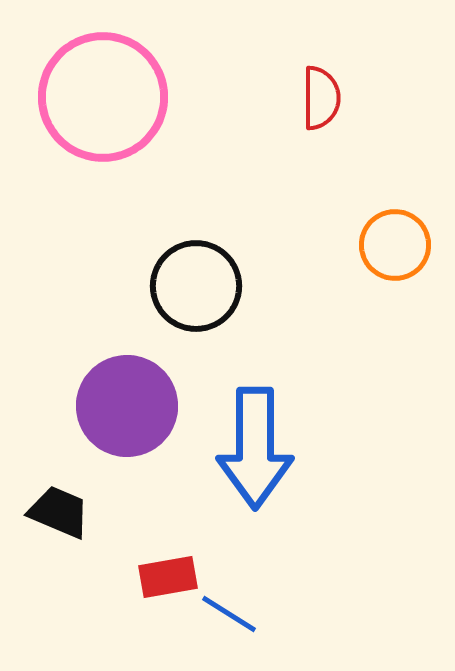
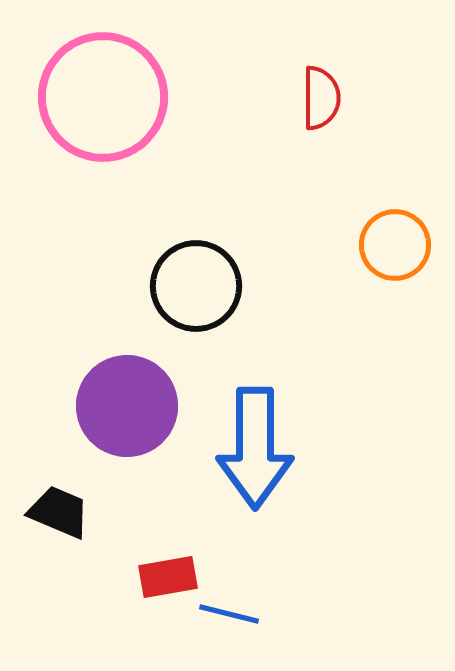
blue line: rotated 18 degrees counterclockwise
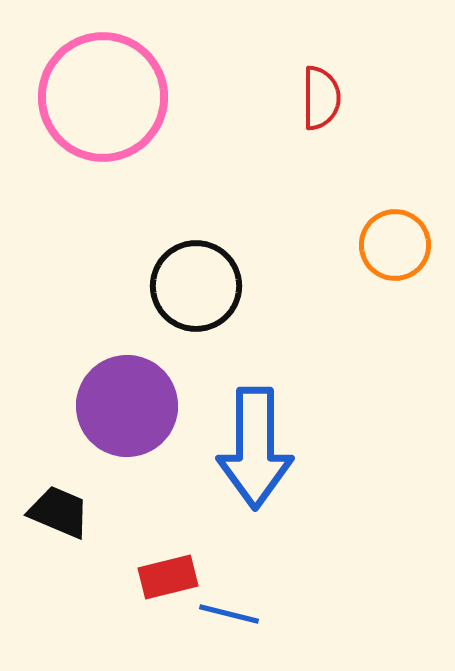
red rectangle: rotated 4 degrees counterclockwise
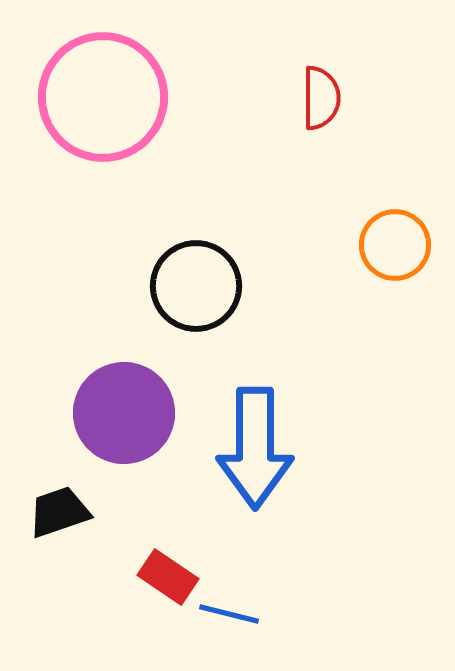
purple circle: moved 3 px left, 7 px down
black trapezoid: rotated 42 degrees counterclockwise
red rectangle: rotated 48 degrees clockwise
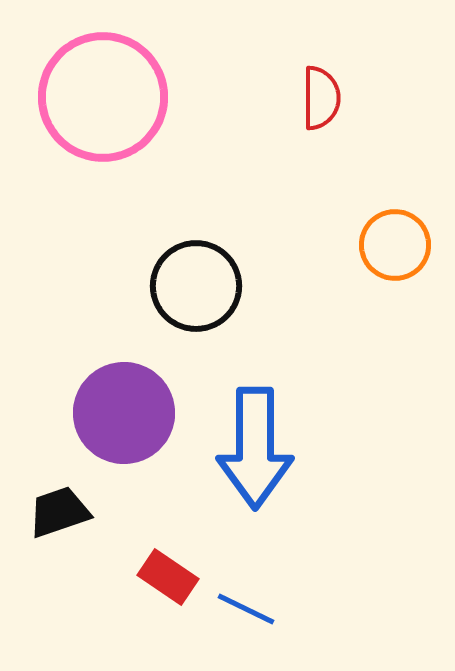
blue line: moved 17 px right, 5 px up; rotated 12 degrees clockwise
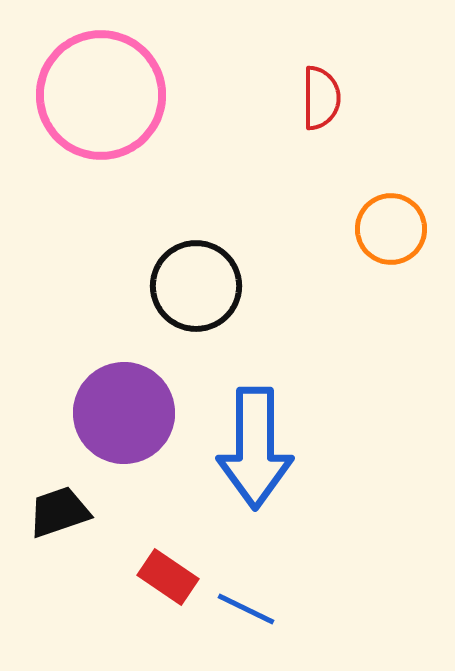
pink circle: moved 2 px left, 2 px up
orange circle: moved 4 px left, 16 px up
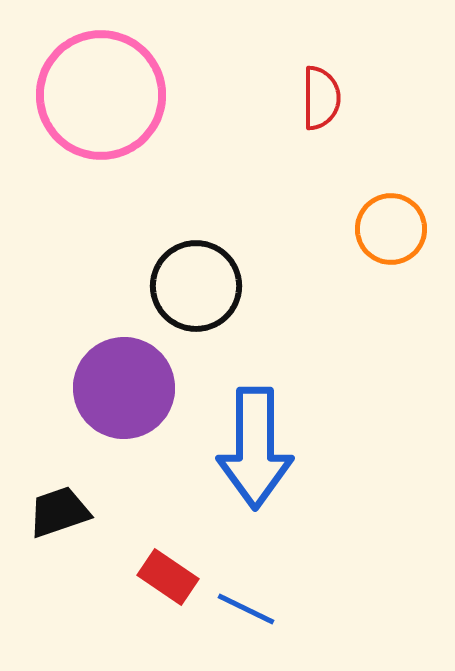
purple circle: moved 25 px up
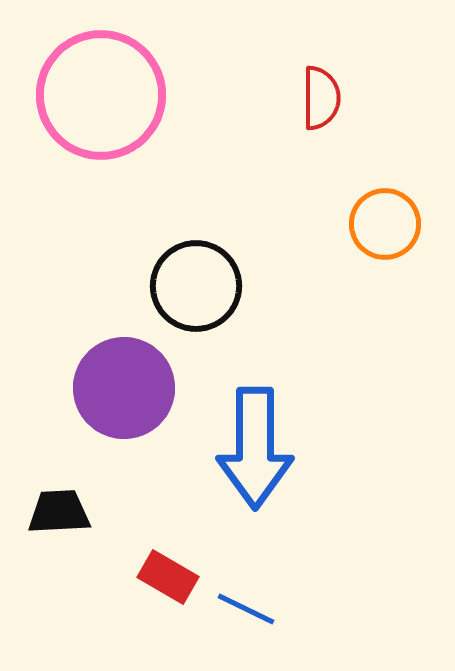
orange circle: moved 6 px left, 5 px up
black trapezoid: rotated 16 degrees clockwise
red rectangle: rotated 4 degrees counterclockwise
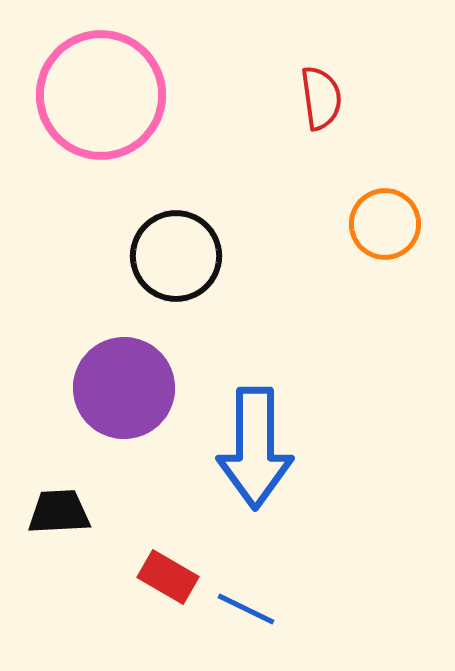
red semicircle: rotated 8 degrees counterclockwise
black circle: moved 20 px left, 30 px up
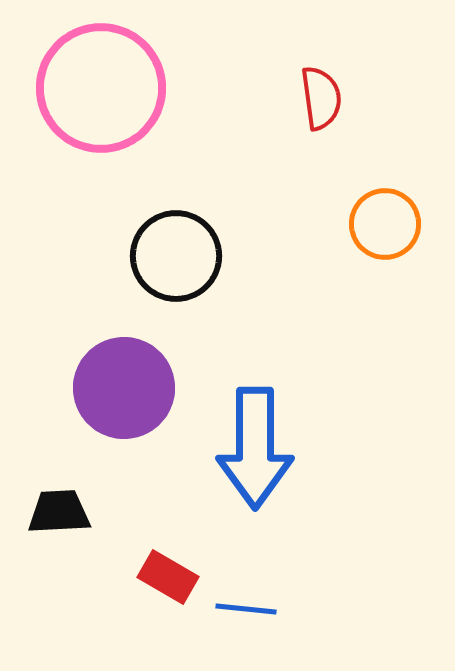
pink circle: moved 7 px up
blue line: rotated 20 degrees counterclockwise
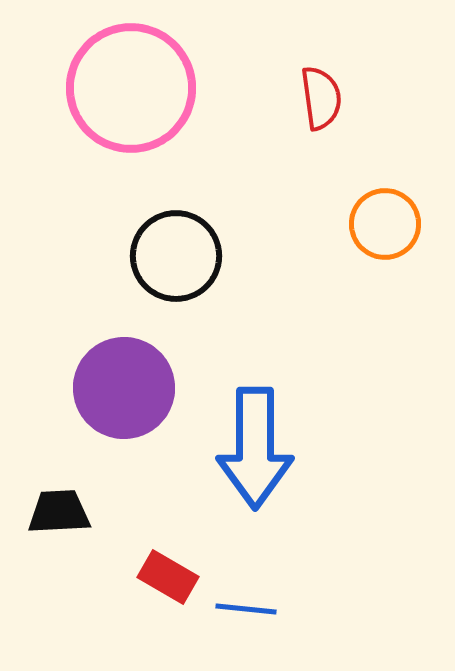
pink circle: moved 30 px right
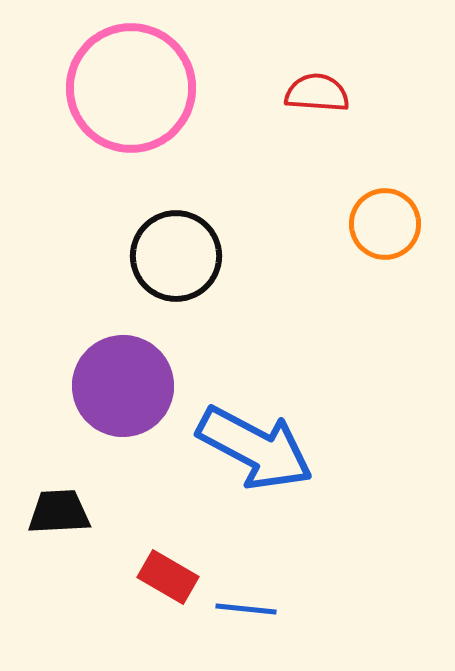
red semicircle: moved 4 px left, 5 px up; rotated 78 degrees counterclockwise
purple circle: moved 1 px left, 2 px up
blue arrow: rotated 62 degrees counterclockwise
